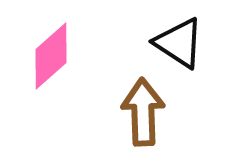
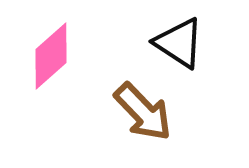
brown arrow: rotated 138 degrees clockwise
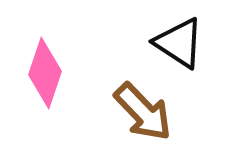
pink diamond: moved 6 px left, 17 px down; rotated 30 degrees counterclockwise
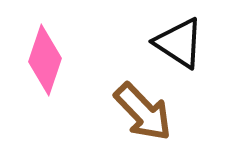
pink diamond: moved 13 px up
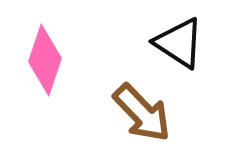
brown arrow: moved 1 px left, 1 px down
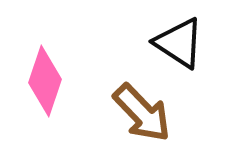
pink diamond: moved 21 px down
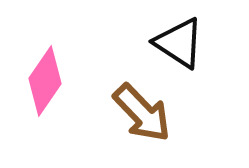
pink diamond: rotated 16 degrees clockwise
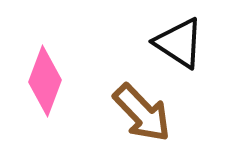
pink diamond: rotated 14 degrees counterclockwise
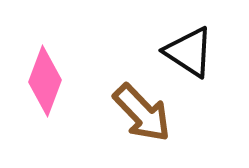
black triangle: moved 10 px right, 9 px down
